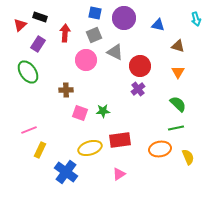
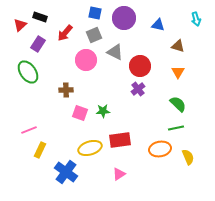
red arrow: rotated 144 degrees counterclockwise
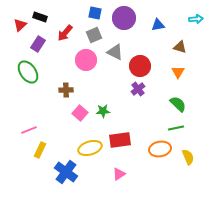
cyan arrow: rotated 80 degrees counterclockwise
blue triangle: rotated 24 degrees counterclockwise
brown triangle: moved 2 px right, 1 px down
pink square: rotated 21 degrees clockwise
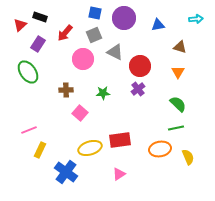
pink circle: moved 3 px left, 1 px up
green star: moved 18 px up
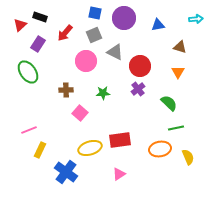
pink circle: moved 3 px right, 2 px down
green semicircle: moved 9 px left, 1 px up
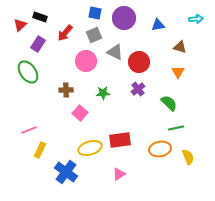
red circle: moved 1 px left, 4 px up
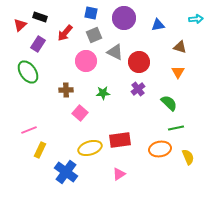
blue square: moved 4 px left
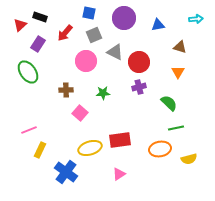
blue square: moved 2 px left
purple cross: moved 1 px right, 2 px up; rotated 24 degrees clockwise
yellow semicircle: moved 1 px right, 2 px down; rotated 98 degrees clockwise
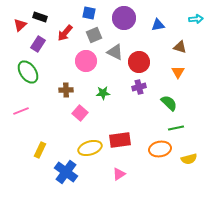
pink line: moved 8 px left, 19 px up
